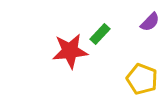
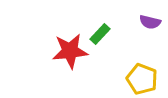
purple semicircle: rotated 60 degrees clockwise
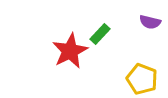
red star: rotated 21 degrees counterclockwise
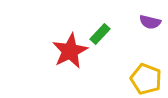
yellow pentagon: moved 4 px right
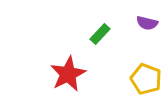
purple semicircle: moved 3 px left, 1 px down
red star: moved 2 px left, 23 px down
